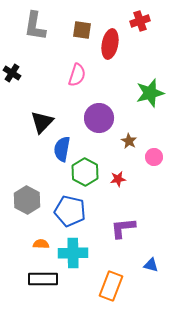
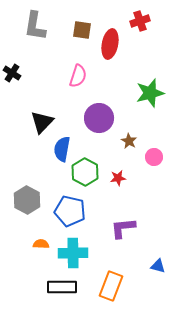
pink semicircle: moved 1 px right, 1 px down
red star: moved 1 px up
blue triangle: moved 7 px right, 1 px down
black rectangle: moved 19 px right, 8 px down
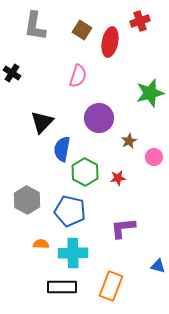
brown square: rotated 24 degrees clockwise
red ellipse: moved 2 px up
brown star: rotated 14 degrees clockwise
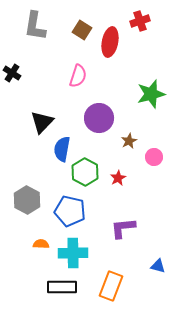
green star: moved 1 px right, 1 px down
red star: rotated 21 degrees counterclockwise
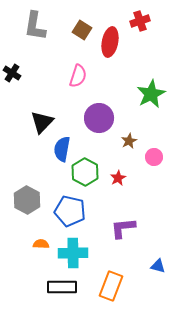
green star: rotated 12 degrees counterclockwise
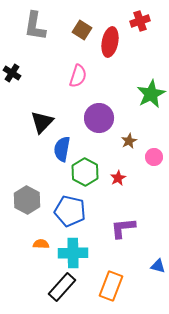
black rectangle: rotated 48 degrees counterclockwise
